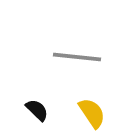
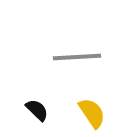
gray line: rotated 9 degrees counterclockwise
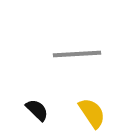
gray line: moved 3 px up
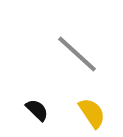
gray line: rotated 45 degrees clockwise
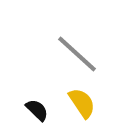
yellow semicircle: moved 10 px left, 10 px up
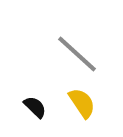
black semicircle: moved 2 px left, 3 px up
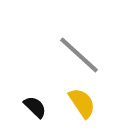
gray line: moved 2 px right, 1 px down
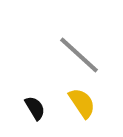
black semicircle: moved 1 px down; rotated 15 degrees clockwise
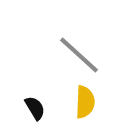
yellow semicircle: moved 3 px right, 1 px up; rotated 36 degrees clockwise
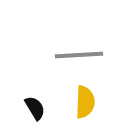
gray line: rotated 45 degrees counterclockwise
